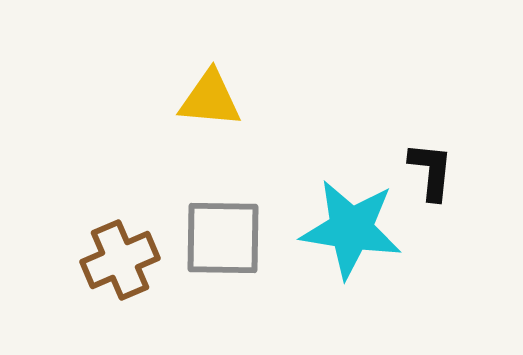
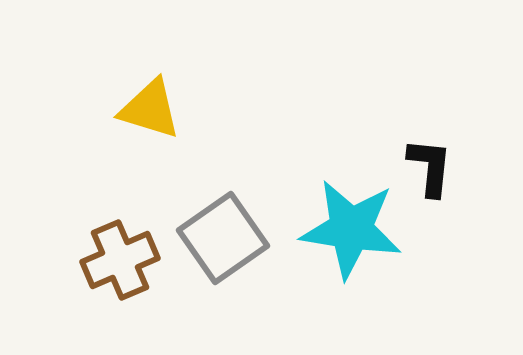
yellow triangle: moved 60 px left, 10 px down; rotated 12 degrees clockwise
black L-shape: moved 1 px left, 4 px up
gray square: rotated 36 degrees counterclockwise
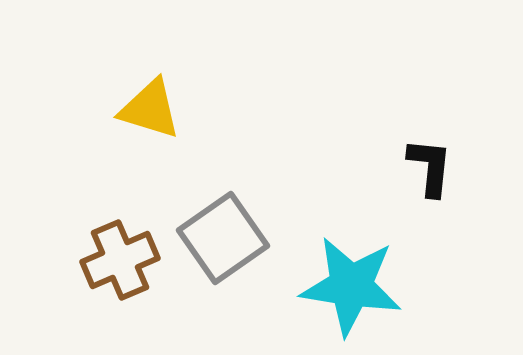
cyan star: moved 57 px down
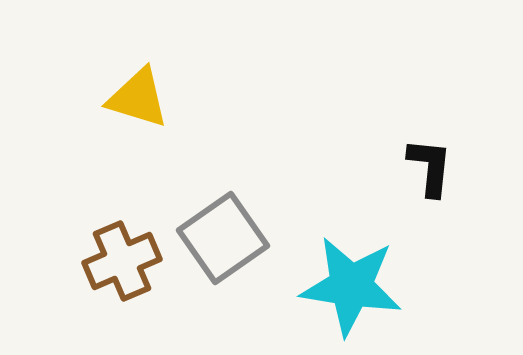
yellow triangle: moved 12 px left, 11 px up
brown cross: moved 2 px right, 1 px down
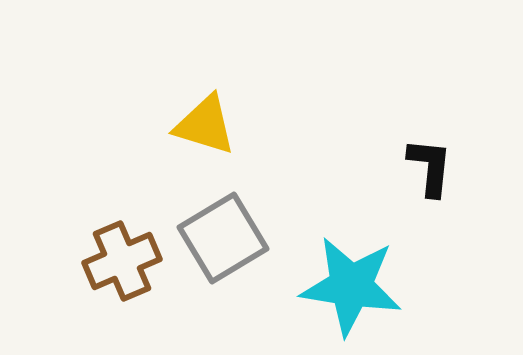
yellow triangle: moved 67 px right, 27 px down
gray square: rotated 4 degrees clockwise
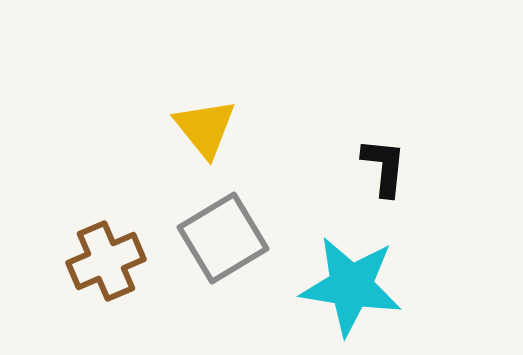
yellow triangle: moved 3 px down; rotated 34 degrees clockwise
black L-shape: moved 46 px left
brown cross: moved 16 px left
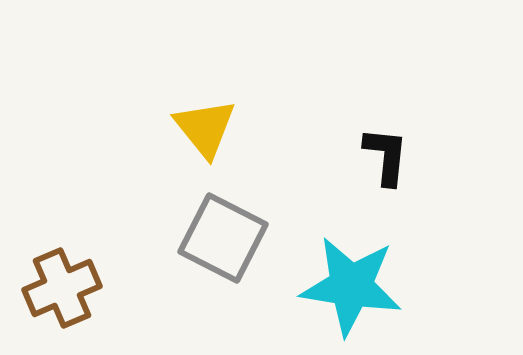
black L-shape: moved 2 px right, 11 px up
gray square: rotated 32 degrees counterclockwise
brown cross: moved 44 px left, 27 px down
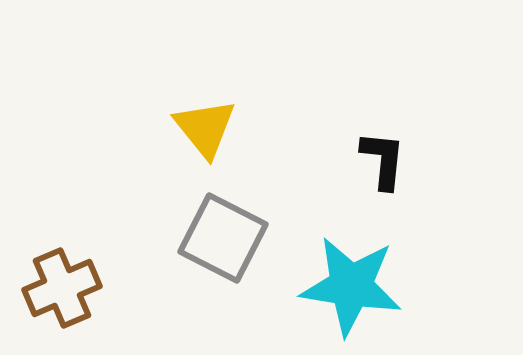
black L-shape: moved 3 px left, 4 px down
